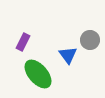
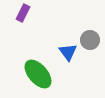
purple rectangle: moved 29 px up
blue triangle: moved 3 px up
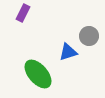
gray circle: moved 1 px left, 4 px up
blue triangle: rotated 48 degrees clockwise
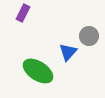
blue triangle: rotated 30 degrees counterclockwise
green ellipse: moved 3 px up; rotated 16 degrees counterclockwise
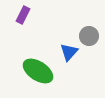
purple rectangle: moved 2 px down
blue triangle: moved 1 px right
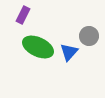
green ellipse: moved 24 px up; rotated 8 degrees counterclockwise
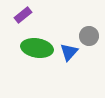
purple rectangle: rotated 24 degrees clockwise
green ellipse: moved 1 px left, 1 px down; rotated 16 degrees counterclockwise
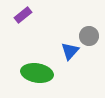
green ellipse: moved 25 px down
blue triangle: moved 1 px right, 1 px up
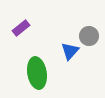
purple rectangle: moved 2 px left, 13 px down
green ellipse: rotated 72 degrees clockwise
